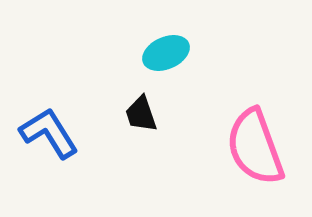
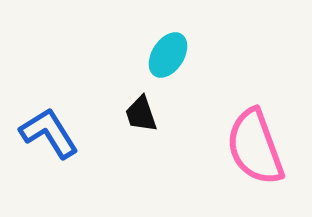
cyan ellipse: moved 2 px right, 2 px down; rotated 33 degrees counterclockwise
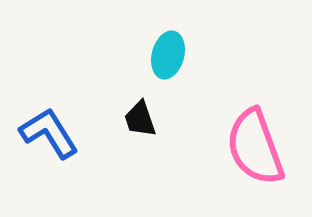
cyan ellipse: rotated 18 degrees counterclockwise
black trapezoid: moved 1 px left, 5 px down
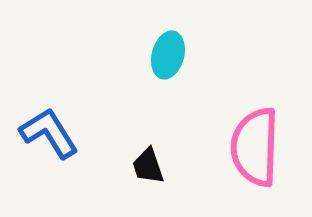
black trapezoid: moved 8 px right, 47 px down
pink semicircle: rotated 22 degrees clockwise
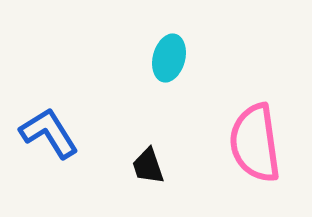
cyan ellipse: moved 1 px right, 3 px down
pink semicircle: moved 4 px up; rotated 10 degrees counterclockwise
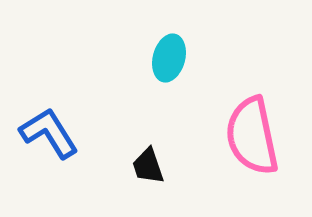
pink semicircle: moved 3 px left, 7 px up; rotated 4 degrees counterclockwise
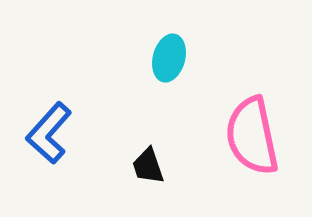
blue L-shape: rotated 106 degrees counterclockwise
